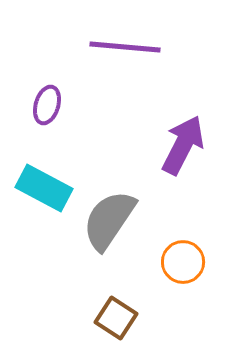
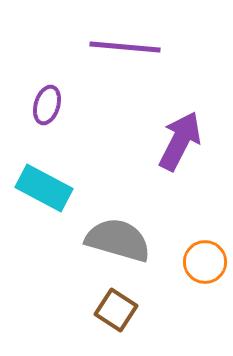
purple arrow: moved 3 px left, 4 px up
gray semicircle: moved 9 px right, 20 px down; rotated 72 degrees clockwise
orange circle: moved 22 px right
brown square: moved 8 px up
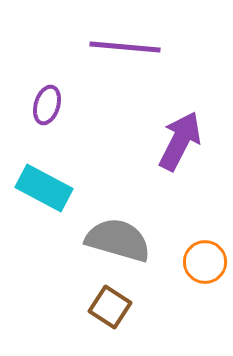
brown square: moved 6 px left, 3 px up
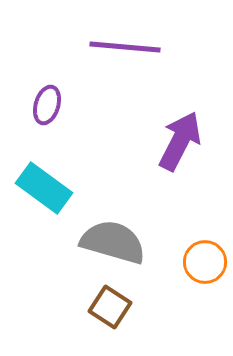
cyan rectangle: rotated 8 degrees clockwise
gray semicircle: moved 5 px left, 2 px down
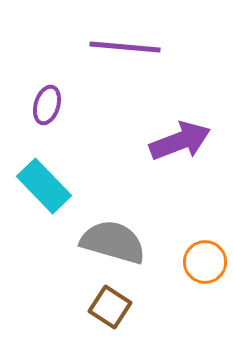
purple arrow: rotated 42 degrees clockwise
cyan rectangle: moved 2 px up; rotated 10 degrees clockwise
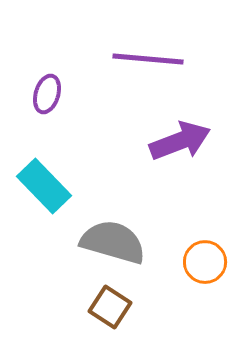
purple line: moved 23 px right, 12 px down
purple ellipse: moved 11 px up
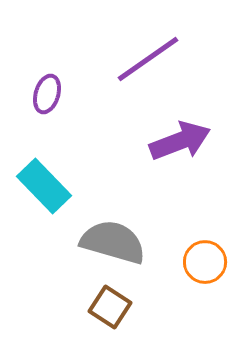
purple line: rotated 40 degrees counterclockwise
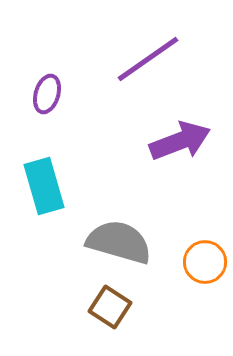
cyan rectangle: rotated 28 degrees clockwise
gray semicircle: moved 6 px right
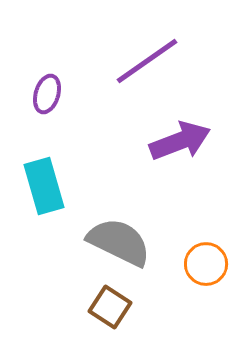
purple line: moved 1 px left, 2 px down
gray semicircle: rotated 10 degrees clockwise
orange circle: moved 1 px right, 2 px down
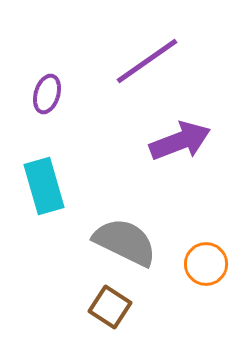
gray semicircle: moved 6 px right
